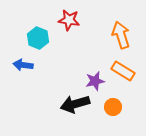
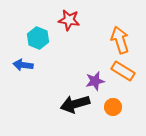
orange arrow: moved 1 px left, 5 px down
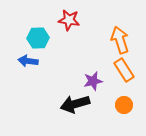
cyan hexagon: rotated 25 degrees counterclockwise
blue arrow: moved 5 px right, 4 px up
orange rectangle: moved 1 px right, 1 px up; rotated 25 degrees clockwise
purple star: moved 2 px left
orange circle: moved 11 px right, 2 px up
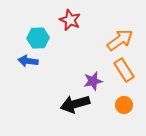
red star: moved 1 px right; rotated 15 degrees clockwise
orange arrow: rotated 72 degrees clockwise
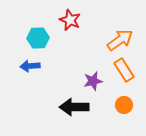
blue arrow: moved 2 px right, 5 px down; rotated 12 degrees counterclockwise
black arrow: moved 1 px left, 3 px down; rotated 16 degrees clockwise
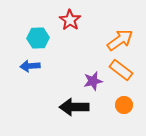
red star: rotated 10 degrees clockwise
orange rectangle: moved 3 px left; rotated 20 degrees counterclockwise
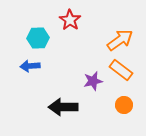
black arrow: moved 11 px left
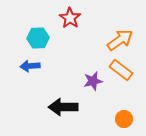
red star: moved 2 px up
orange circle: moved 14 px down
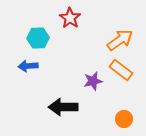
blue arrow: moved 2 px left
